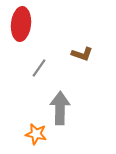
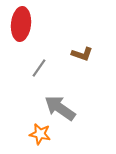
gray arrow: rotated 56 degrees counterclockwise
orange star: moved 4 px right
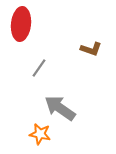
brown L-shape: moved 9 px right, 5 px up
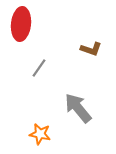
gray arrow: moved 18 px right; rotated 16 degrees clockwise
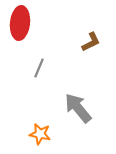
red ellipse: moved 1 px left, 1 px up
brown L-shape: moved 7 px up; rotated 45 degrees counterclockwise
gray line: rotated 12 degrees counterclockwise
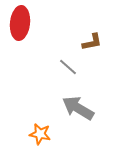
brown L-shape: moved 1 px right; rotated 15 degrees clockwise
gray line: moved 29 px right, 1 px up; rotated 72 degrees counterclockwise
gray arrow: rotated 20 degrees counterclockwise
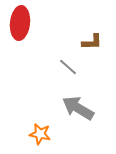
brown L-shape: rotated 10 degrees clockwise
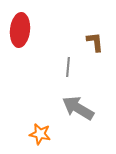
red ellipse: moved 7 px down
brown L-shape: moved 3 px right; rotated 95 degrees counterclockwise
gray line: rotated 54 degrees clockwise
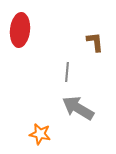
gray line: moved 1 px left, 5 px down
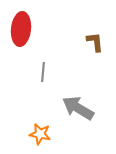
red ellipse: moved 1 px right, 1 px up
gray line: moved 24 px left
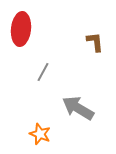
gray line: rotated 24 degrees clockwise
orange star: rotated 10 degrees clockwise
